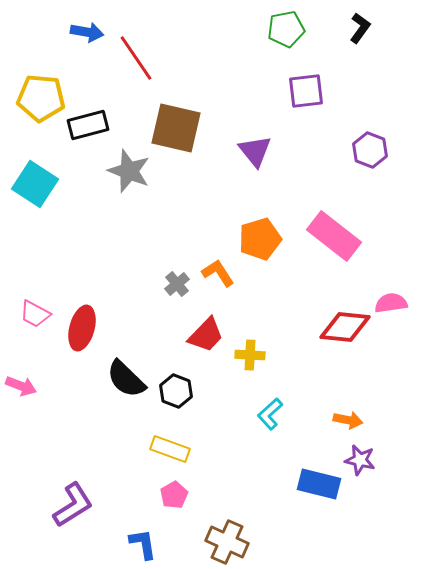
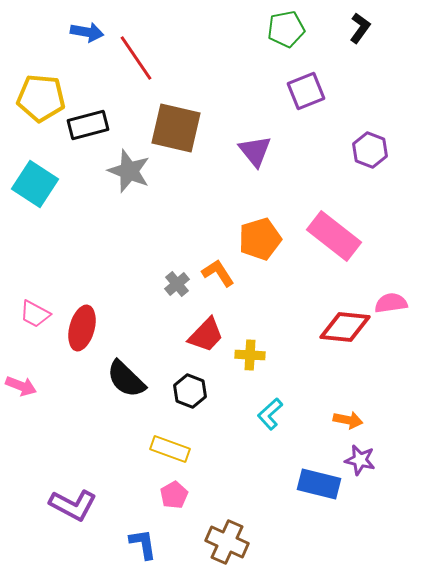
purple square: rotated 15 degrees counterclockwise
black hexagon: moved 14 px right
purple L-shape: rotated 60 degrees clockwise
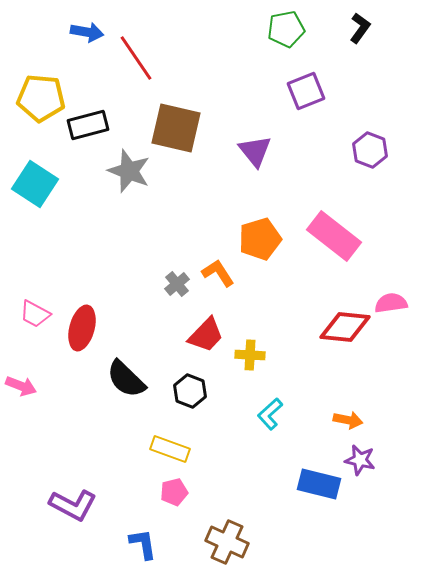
pink pentagon: moved 3 px up; rotated 16 degrees clockwise
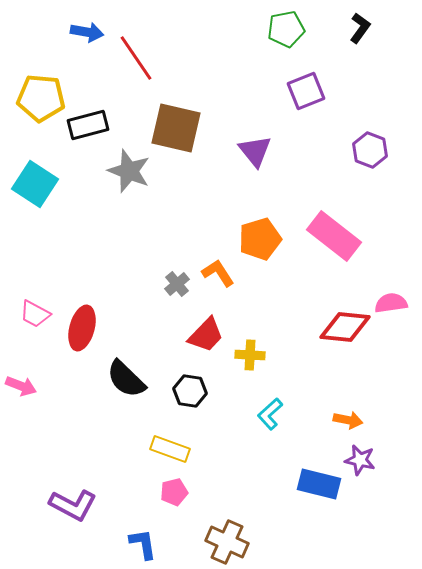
black hexagon: rotated 12 degrees counterclockwise
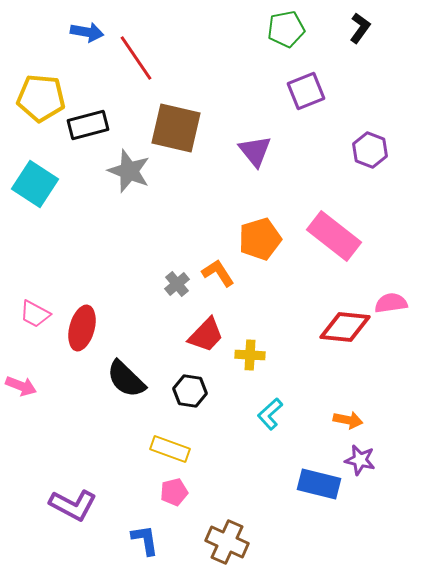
blue L-shape: moved 2 px right, 4 px up
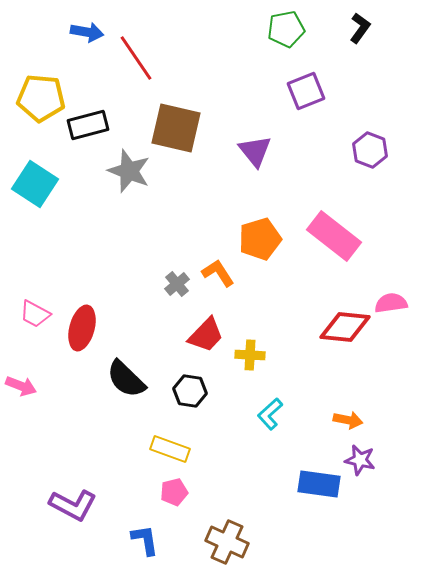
blue rectangle: rotated 6 degrees counterclockwise
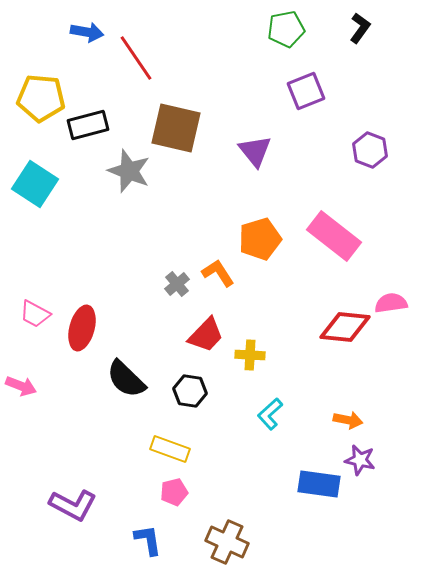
blue L-shape: moved 3 px right
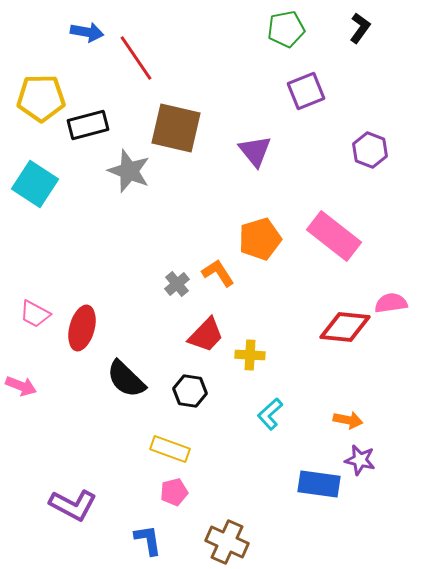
yellow pentagon: rotated 6 degrees counterclockwise
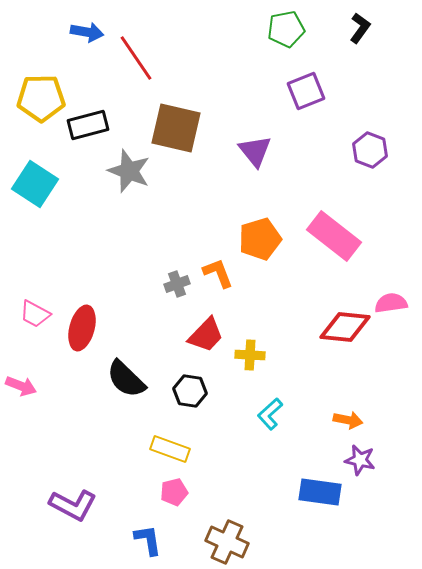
orange L-shape: rotated 12 degrees clockwise
gray cross: rotated 20 degrees clockwise
blue rectangle: moved 1 px right, 8 px down
